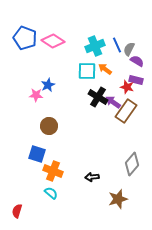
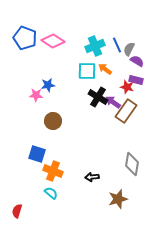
blue star: rotated 16 degrees clockwise
brown circle: moved 4 px right, 5 px up
gray diamond: rotated 30 degrees counterclockwise
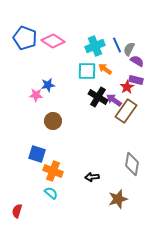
red star: rotated 24 degrees clockwise
purple arrow: moved 1 px right, 2 px up
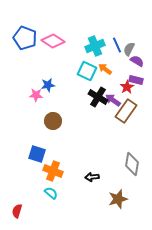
cyan square: rotated 24 degrees clockwise
purple arrow: moved 1 px left
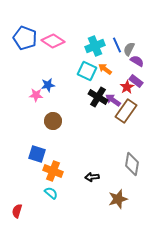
purple rectangle: moved 1 px down; rotated 24 degrees clockwise
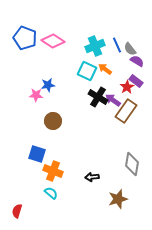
gray semicircle: moved 1 px right; rotated 64 degrees counterclockwise
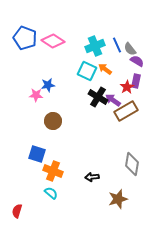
purple rectangle: rotated 64 degrees clockwise
brown rectangle: rotated 25 degrees clockwise
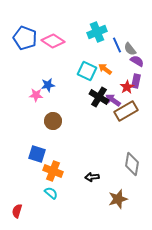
cyan cross: moved 2 px right, 14 px up
black cross: moved 1 px right
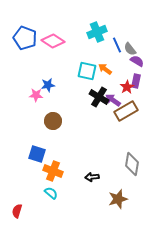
cyan square: rotated 12 degrees counterclockwise
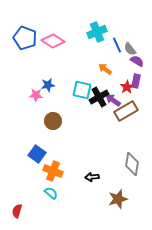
cyan square: moved 5 px left, 19 px down
black cross: rotated 30 degrees clockwise
blue square: rotated 18 degrees clockwise
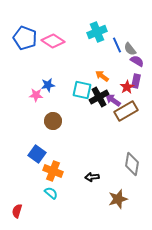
orange arrow: moved 3 px left, 7 px down
